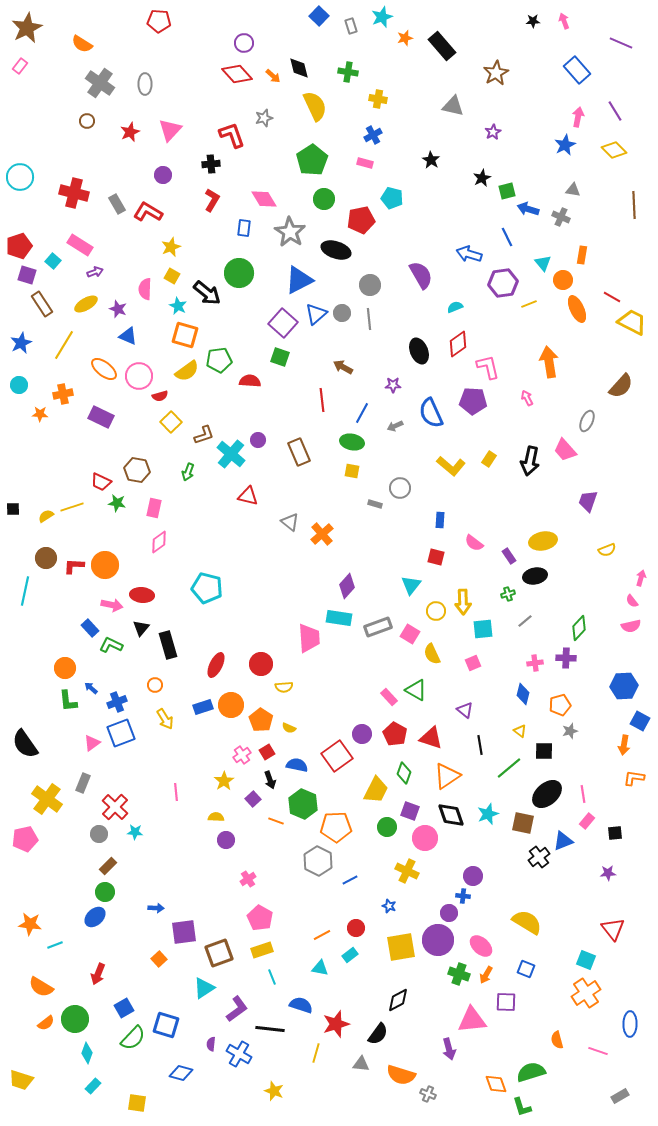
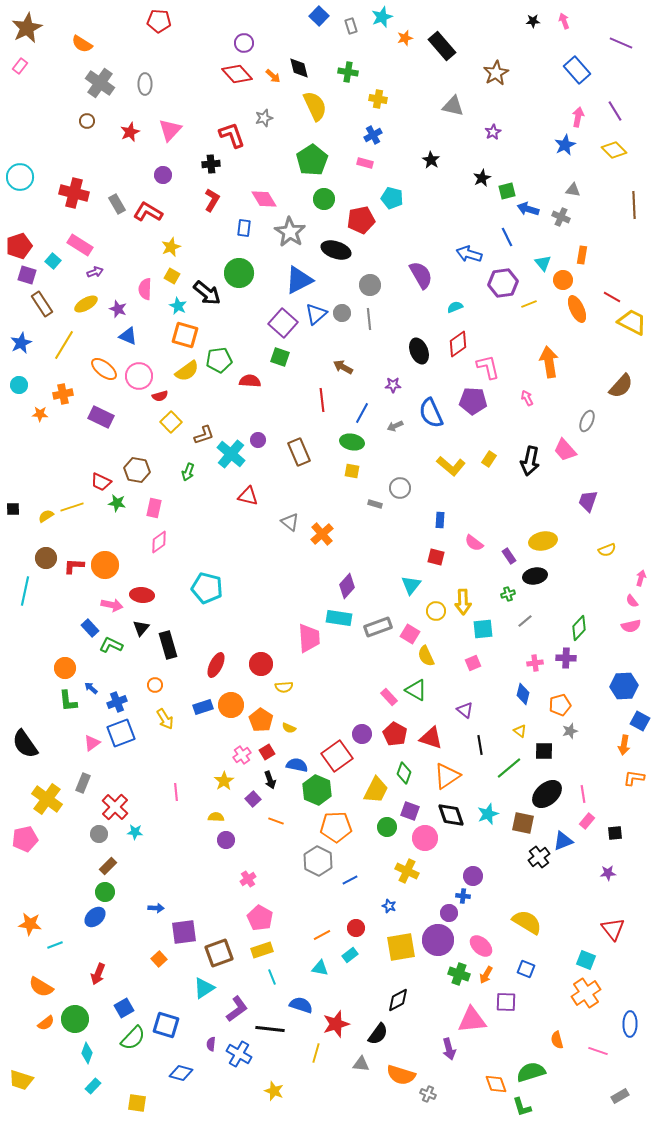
yellow semicircle at (432, 654): moved 6 px left, 2 px down
green hexagon at (303, 804): moved 14 px right, 14 px up
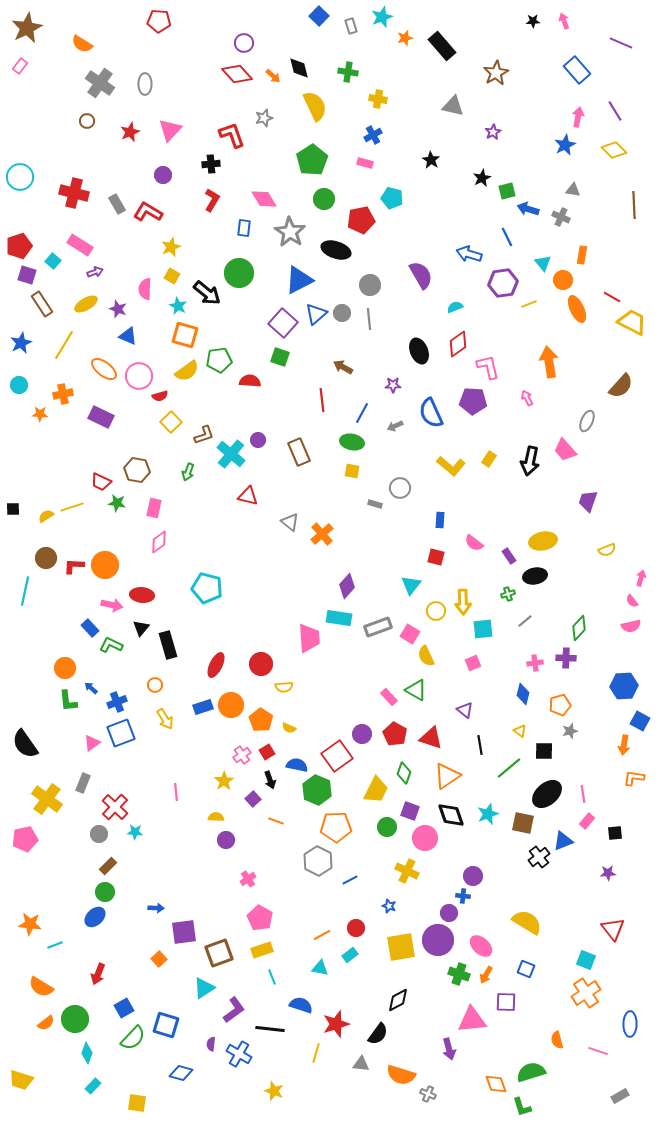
purple L-shape at (237, 1009): moved 3 px left, 1 px down
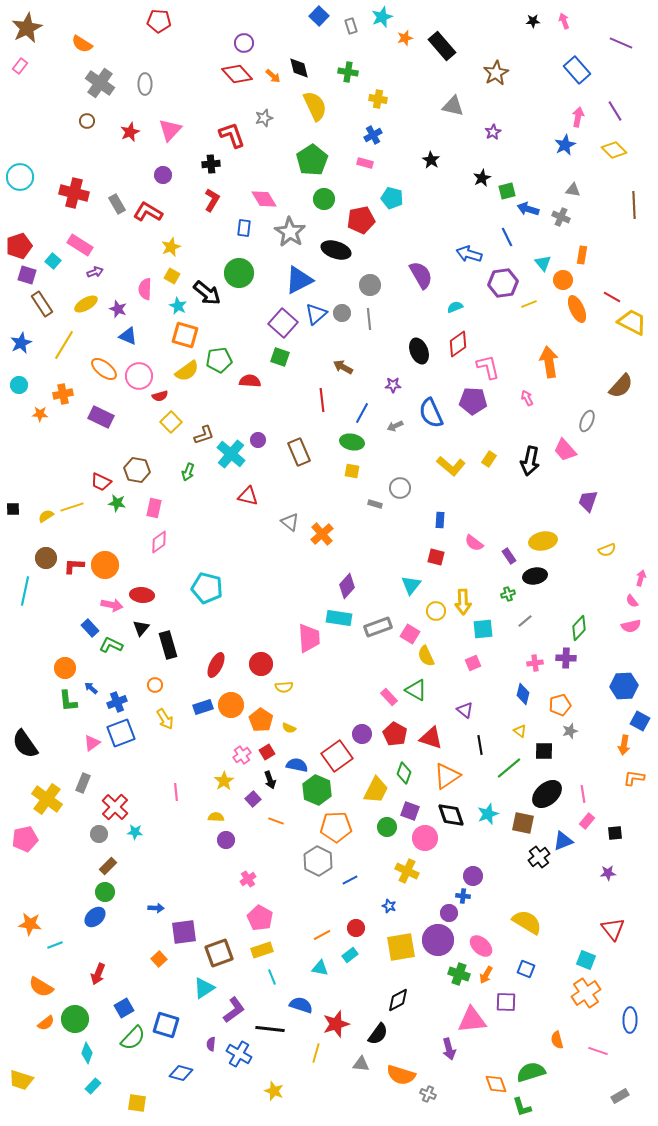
blue ellipse at (630, 1024): moved 4 px up
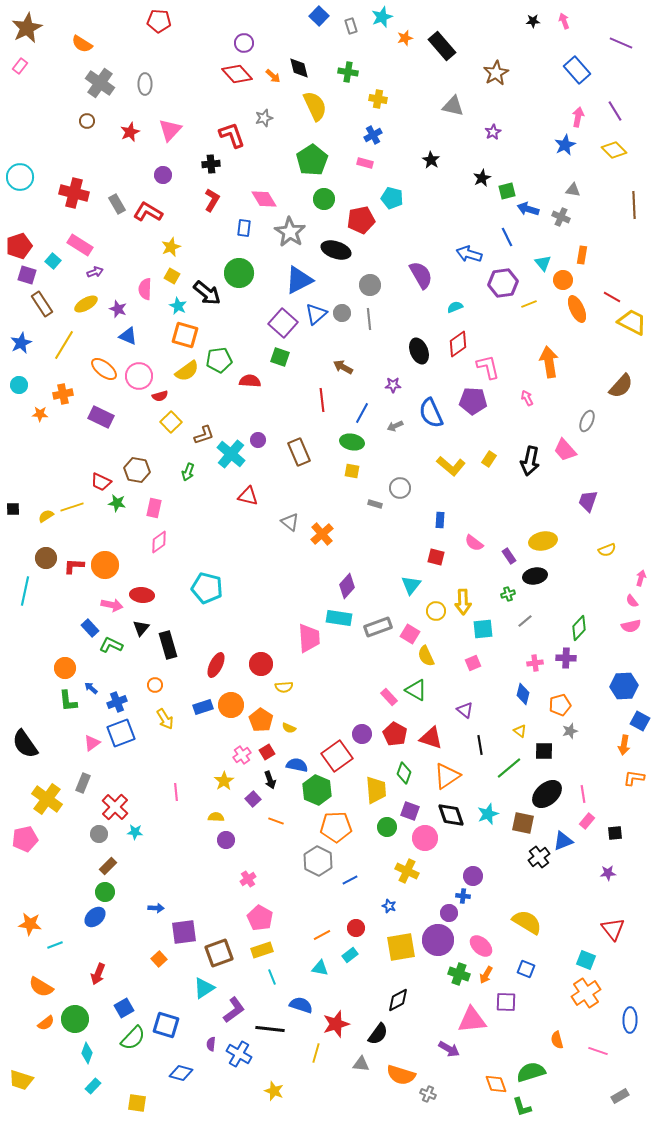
yellow trapezoid at (376, 790): rotated 32 degrees counterclockwise
purple arrow at (449, 1049): rotated 45 degrees counterclockwise
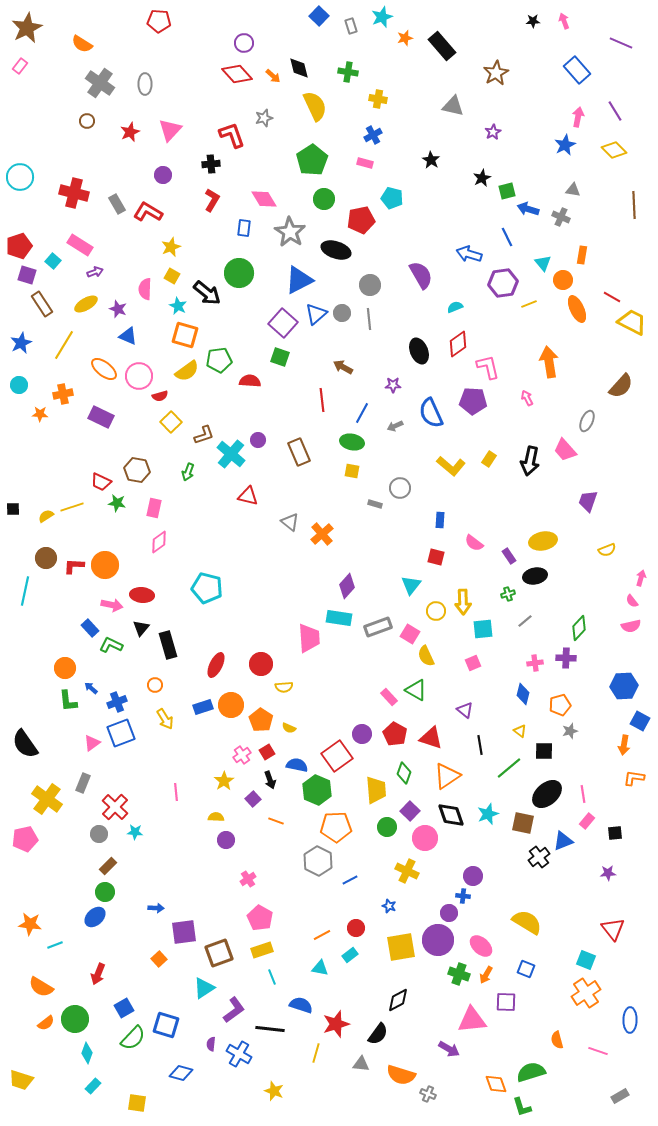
purple square at (410, 811): rotated 24 degrees clockwise
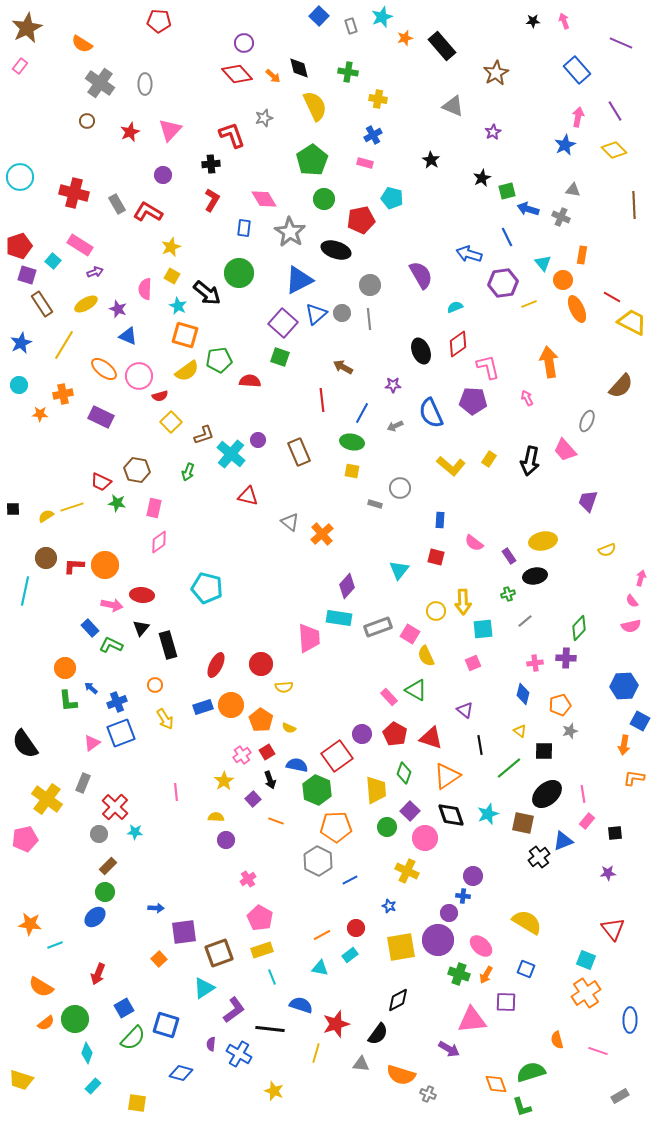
gray triangle at (453, 106): rotated 10 degrees clockwise
black ellipse at (419, 351): moved 2 px right
cyan triangle at (411, 585): moved 12 px left, 15 px up
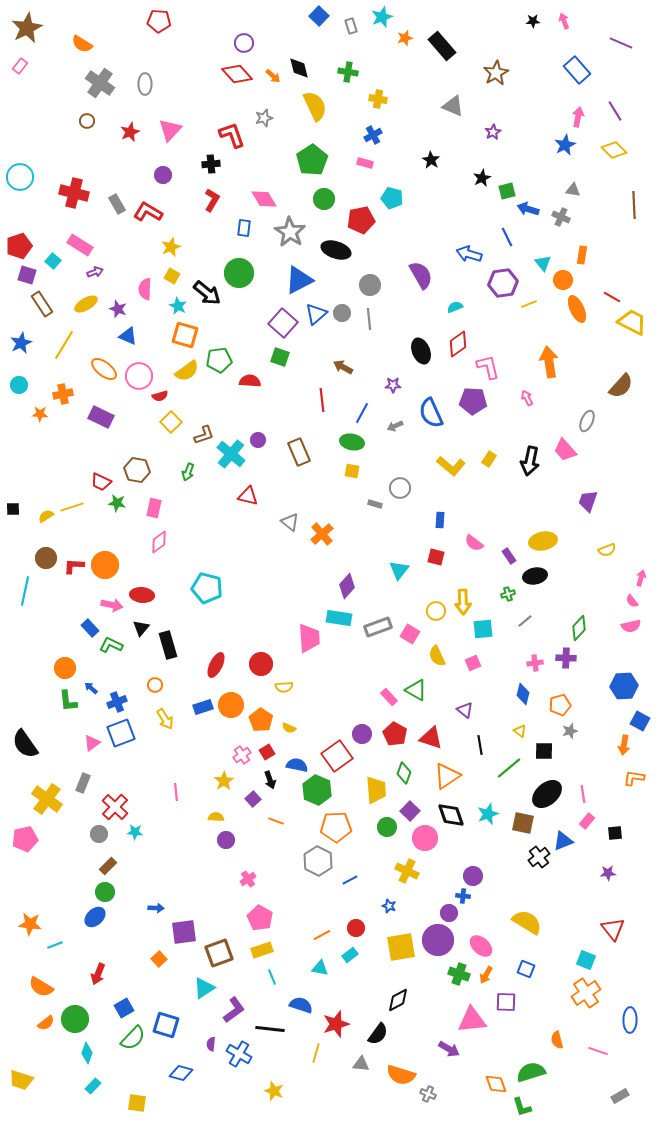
yellow semicircle at (426, 656): moved 11 px right
